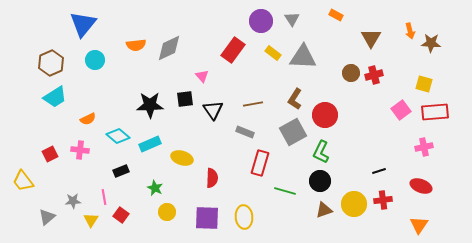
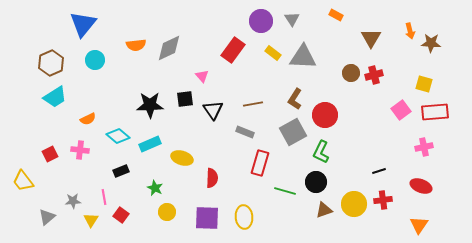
black circle at (320, 181): moved 4 px left, 1 px down
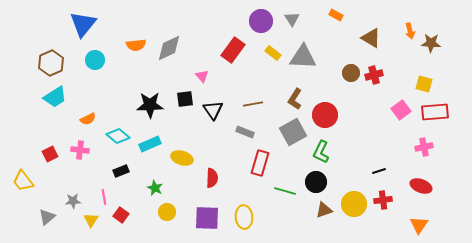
brown triangle at (371, 38): rotated 30 degrees counterclockwise
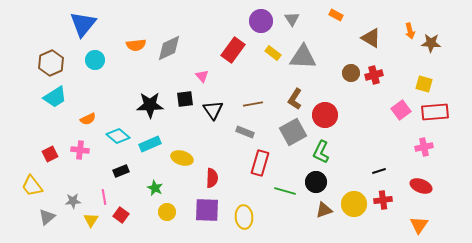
yellow trapezoid at (23, 181): moved 9 px right, 5 px down
purple square at (207, 218): moved 8 px up
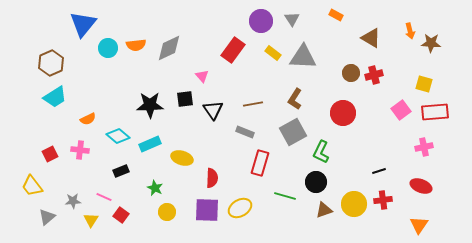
cyan circle at (95, 60): moved 13 px right, 12 px up
red circle at (325, 115): moved 18 px right, 2 px up
green line at (285, 191): moved 5 px down
pink line at (104, 197): rotated 56 degrees counterclockwise
yellow ellipse at (244, 217): moved 4 px left, 9 px up; rotated 65 degrees clockwise
